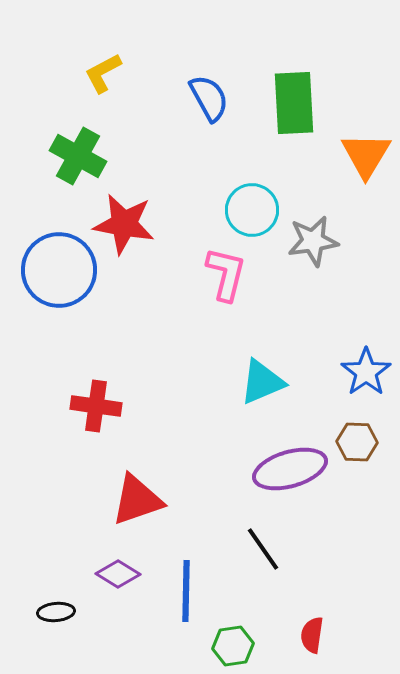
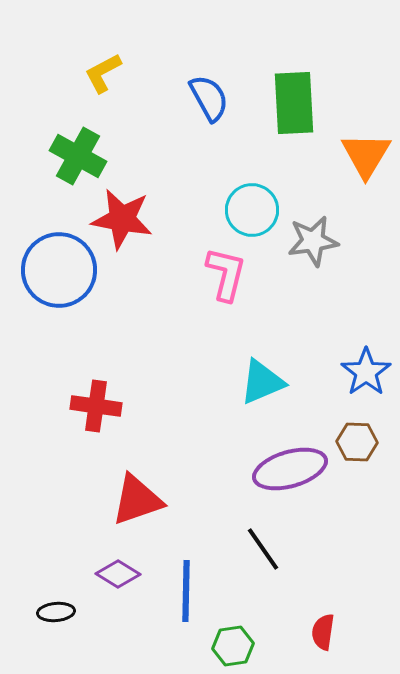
red star: moved 2 px left, 5 px up
red semicircle: moved 11 px right, 3 px up
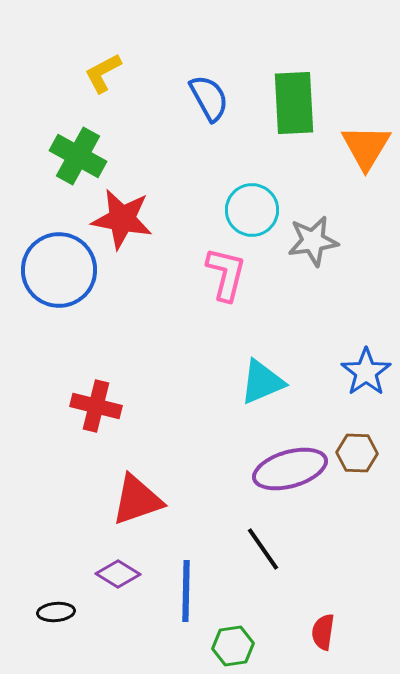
orange triangle: moved 8 px up
red cross: rotated 6 degrees clockwise
brown hexagon: moved 11 px down
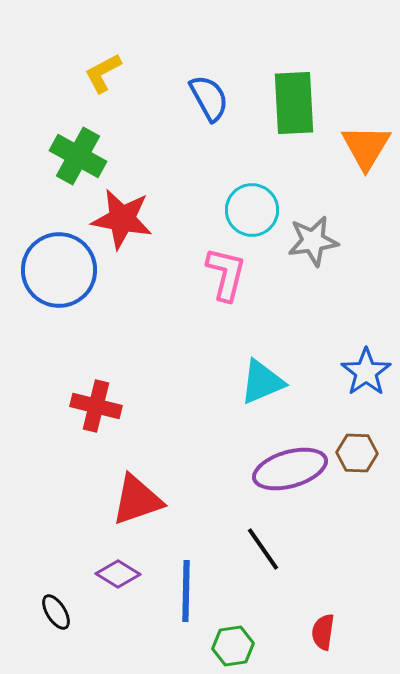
black ellipse: rotated 63 degrees clockwise
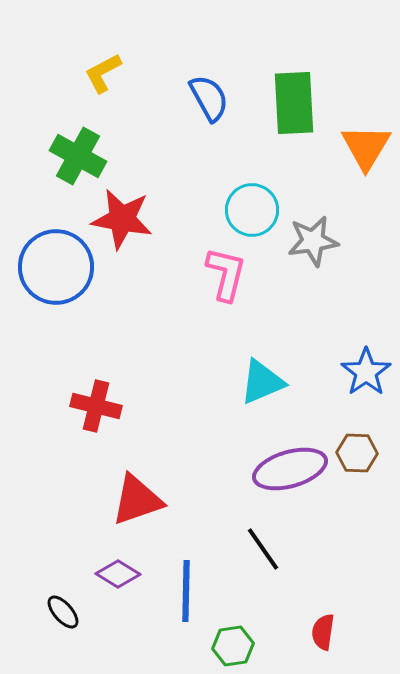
blue circle: moved 3 px left, 3 px up
black ellipse: moved 7 px right; rotated 9 degrees counterclockwise
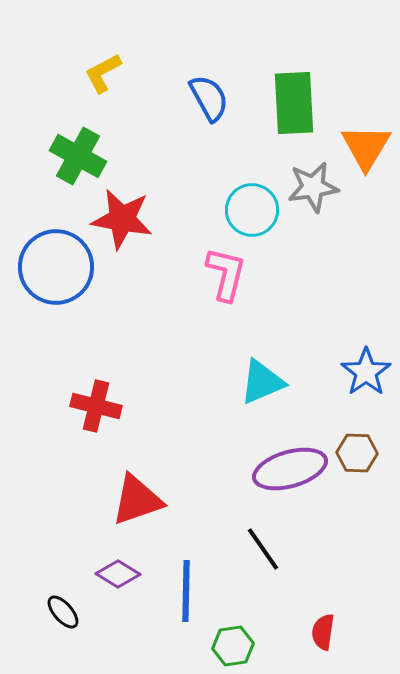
gray star: moved 54 px up
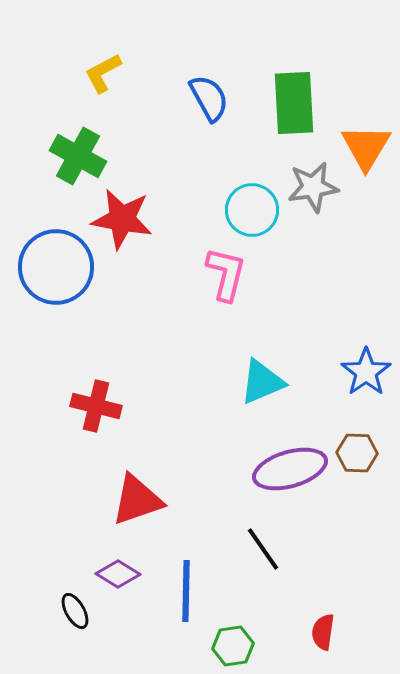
black ellipse: moved 12 px right, 1 px up; rotated 12 degrees clockwise
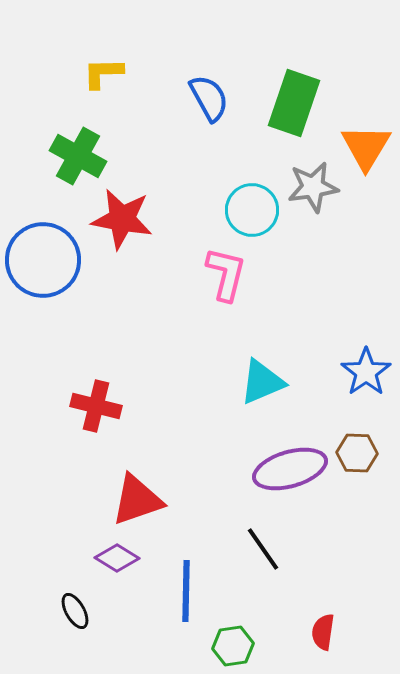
yellow L-shape: rotated 27 degrees clockwise
green rectangle: rotated 22 degrees clockwise
blue circle: moved 13 px left, 7 px up
purple diamond: moved 1 px left, 16 px up
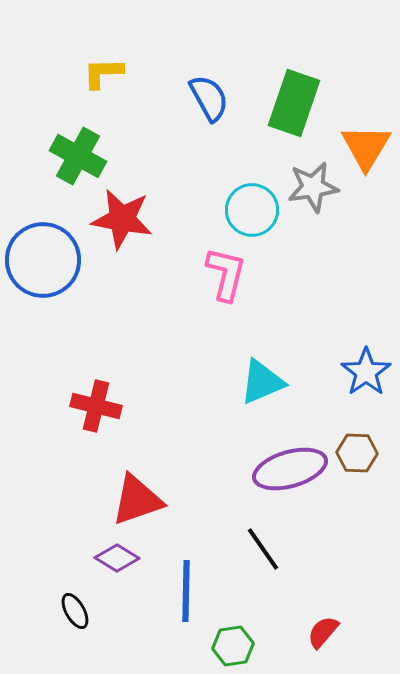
red semicircle: rotated 33 degrees clockwise
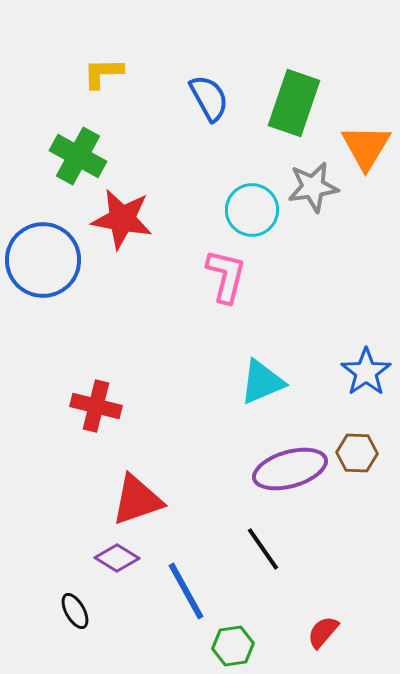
pink L-shape: moved 2 px down
blue line: rotated 30 degrees counterclockwise
